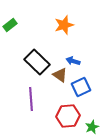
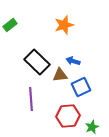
brown triangle: rotated 42 degrees counterclockwise
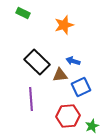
green rectangle: moved 13 px right, 12 px up; rotated 64 degrees clockwise
green star: moved 1 px up
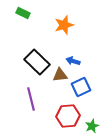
purple line: rotated 10 degrees counterclockwise
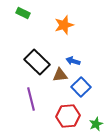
blue square: rotated 18 degrees counterclockwise
green star: moved 4 px right, 2 px up
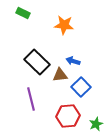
orange star: rotated 24 degrees clockwise
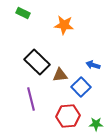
blue arrow: moved 20 px right, 4 px down
green star: rotated 24 degrees clockwise
